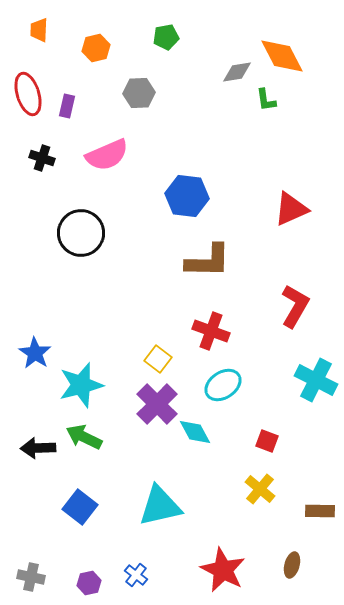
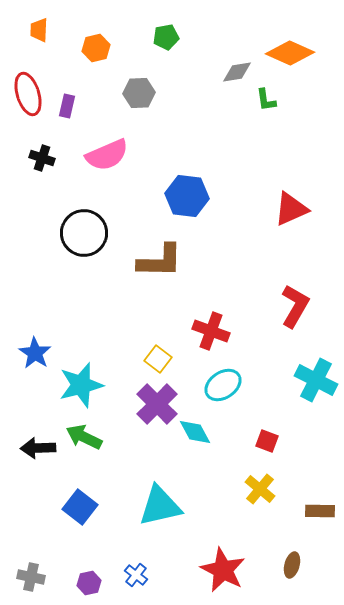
orange diamond: moved 8 px right, 3 px up; rotated 39 degrees counterclockwise
black circle: moved 3 px right
brown L-shape: moved 48 px left
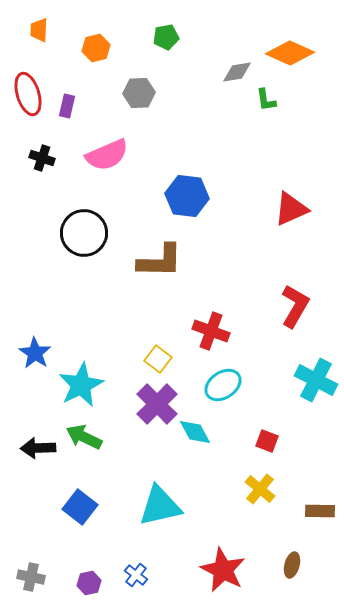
cyan star: rotated 12 degrees counterclockwise
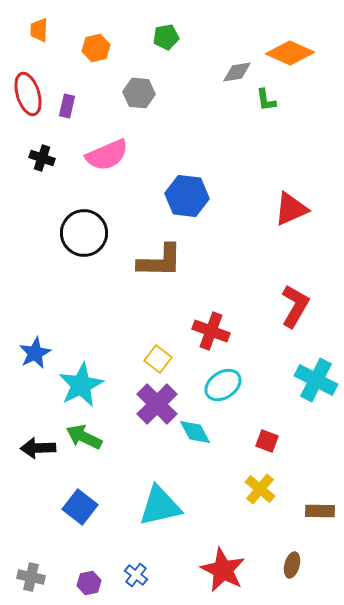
gray hexagon: rotated 8 degrees clockwise
blue star: rotated 12 degrees clockwise
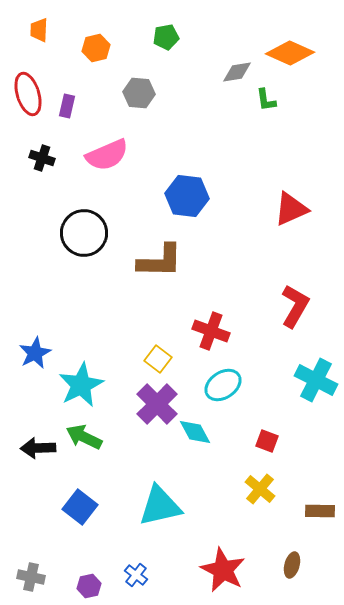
purple hexagon: moved 3 px down
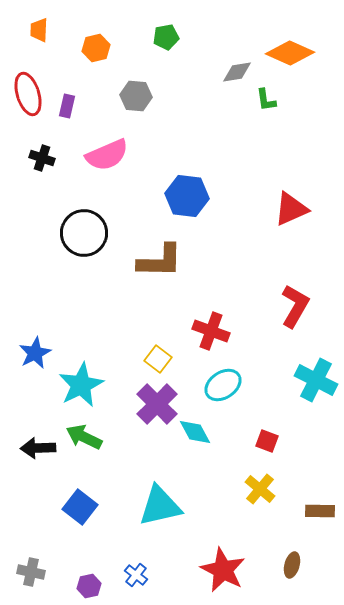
gray hexagon: moved 3 px left, 3 px down
gray cross: moved 5 px up
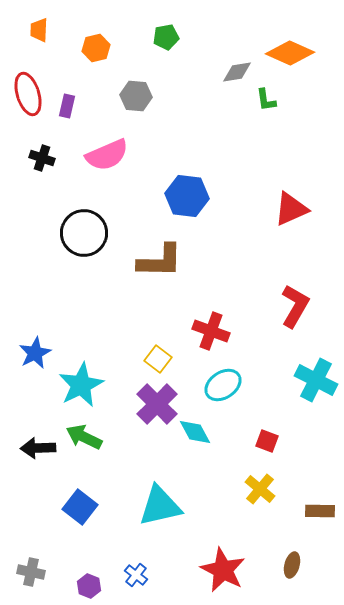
purple hexagon: rotated 25 degrees counterclockwise
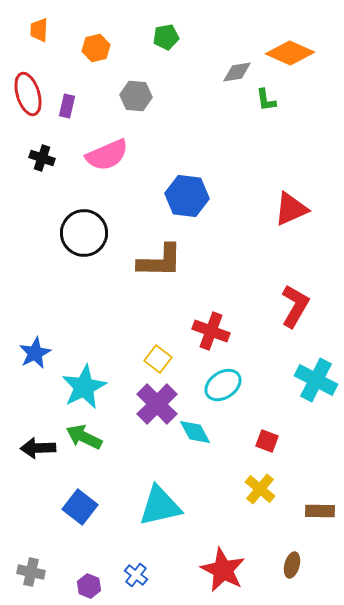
cyan star: moved 3 px right, 2 px down
